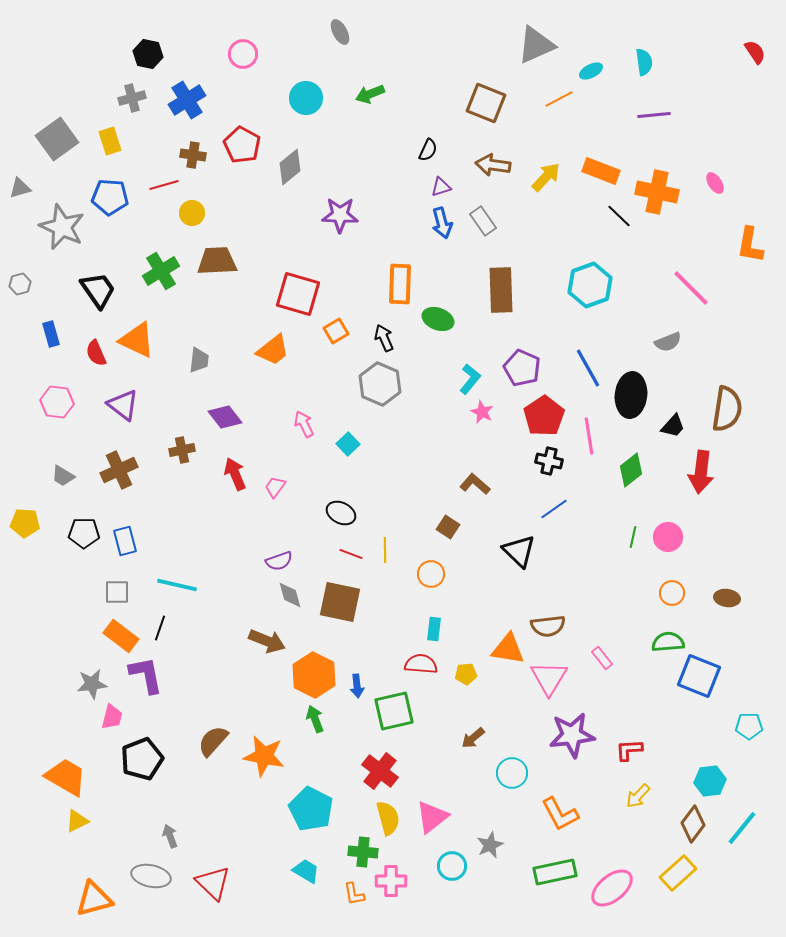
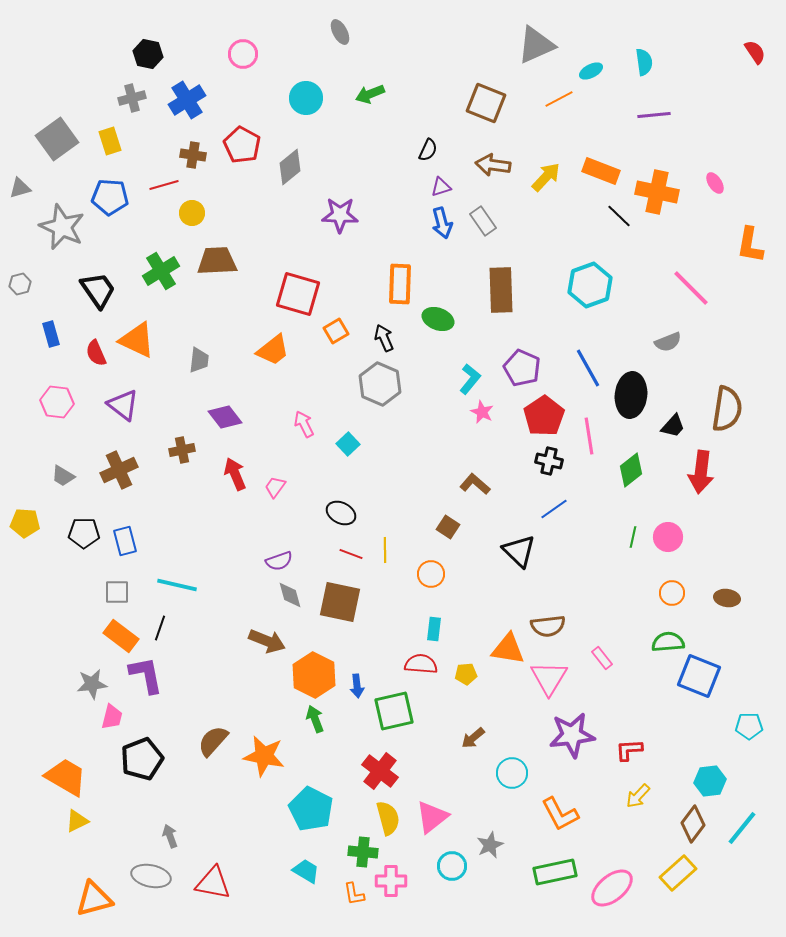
red triangle at (213, 883): rotated 33 degrees counterclockwise
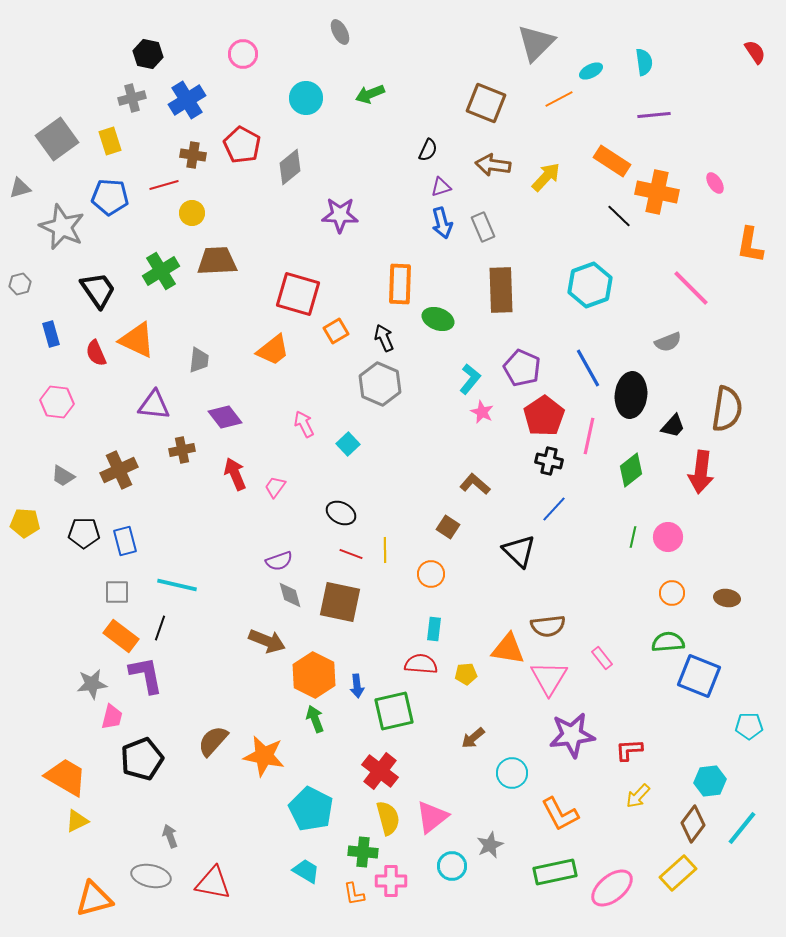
gray triangle at (536, 45): moved 2 px up; rotated 21 degrees counterclockwise
orange rectangle at (601, 171): moved 11 px right, 10 px up; rotated 12 degrees clockwise
gray rectangle at (483, 221): moved 6 px down; rotated 12 degrees clockwise
purple triangle at (123, 405): moved 31 px right; rotated 32 degrees counterclockwise
pink line at (589, 436): rotated 21 degrees clockwise
blue line at (554, 509): rotated 12 degrees counterclockwise
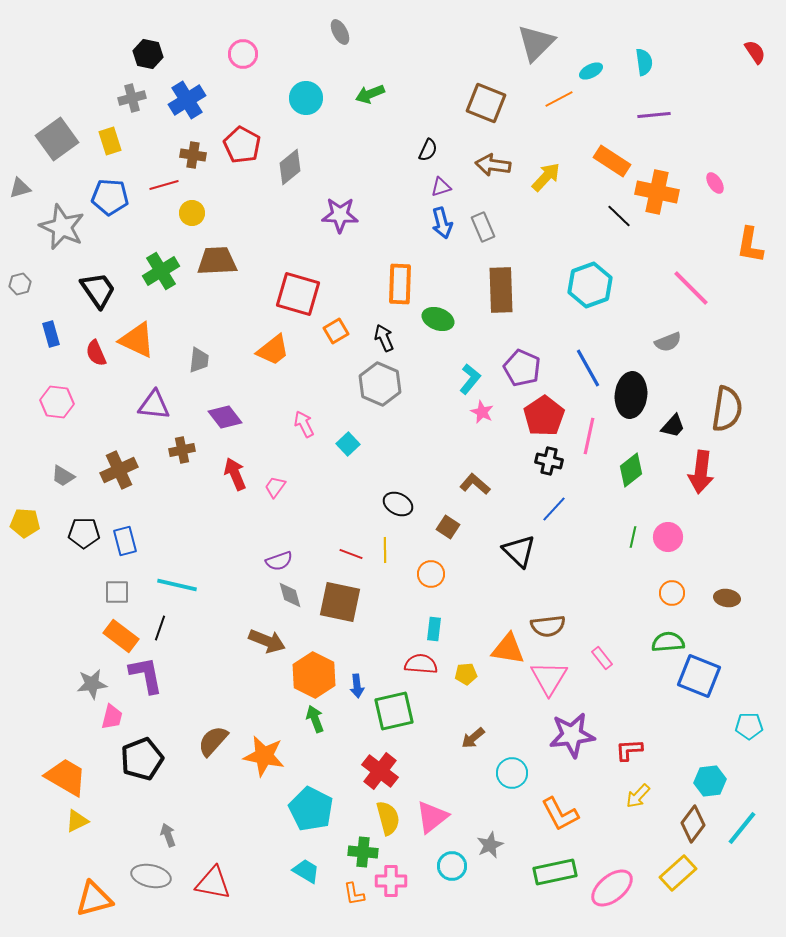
black ellipse at (341, 513): moved 57 px right, 9 px up
gray arrow at (170, 836): moved 2 px left, 1 px up
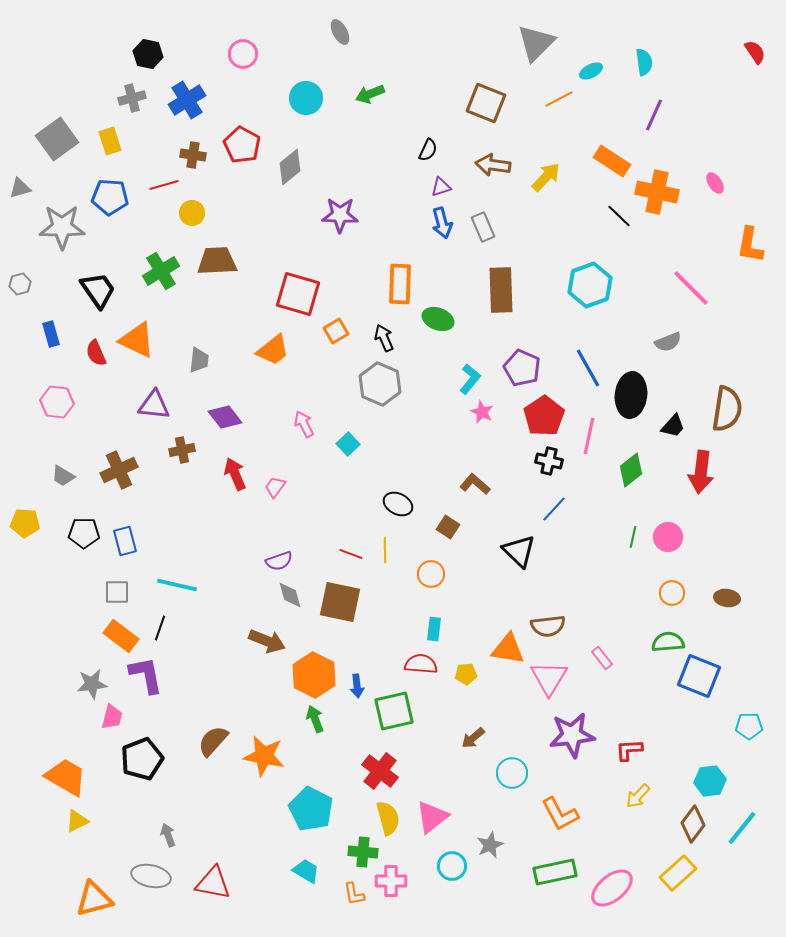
purple line at (654, 115): rotated 60 degrees counterclockwise
gray star at (62, 227): rotated 24 degrees counterclockwise
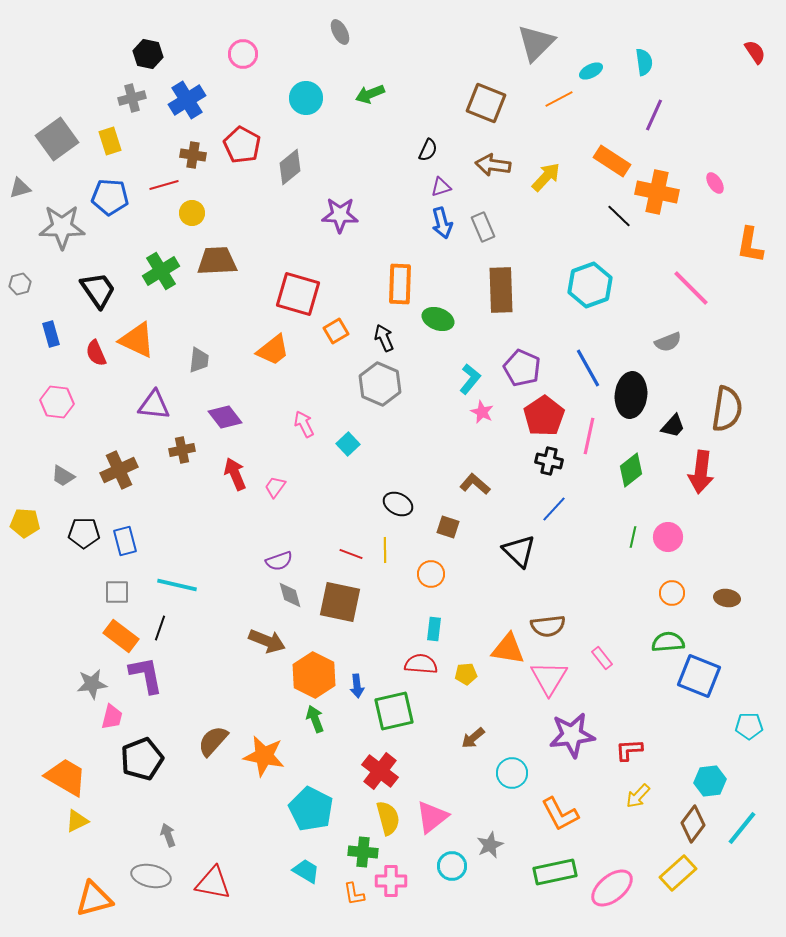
brown square at (448, 527): rotated 15 degrees counterclockwise
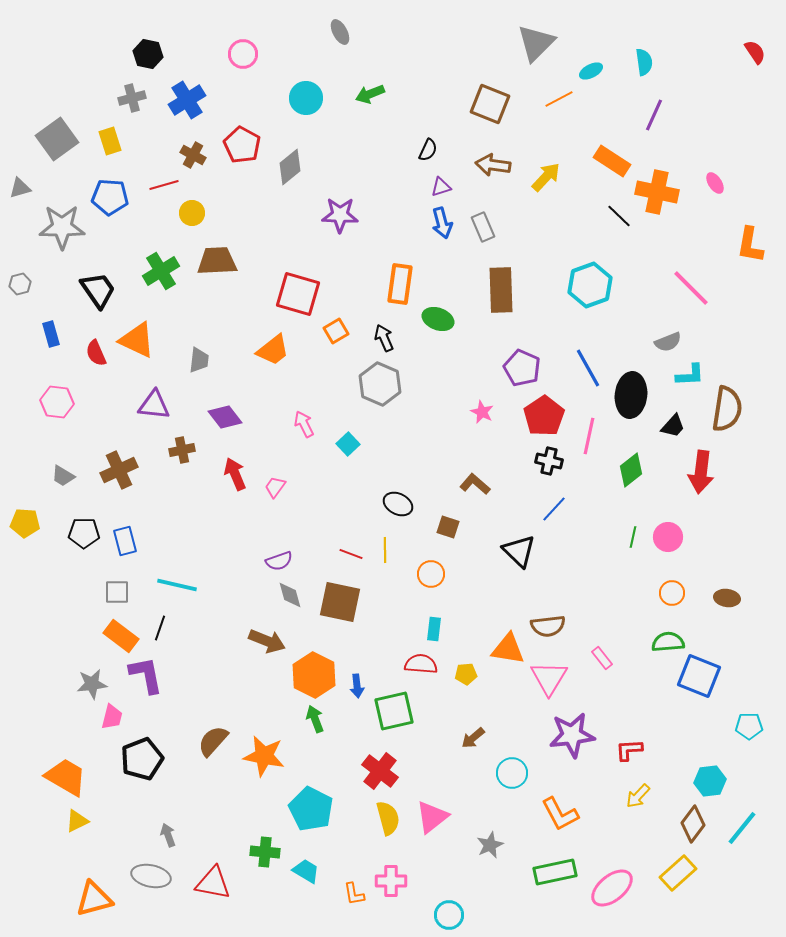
brown square at (486, 103): moved 4 px right, 1 px down
brown cross at (193, 155): rotated 20 degrees clockwise
orange rectangle at (400, 284): rotated 6 degrees clockwise
cyan L-shape at (470, 379): moved 220 px right, 4 px up; rotated 48 degrees clockwise
green cross at (363, 852): moved 98 px left
cyan circle at (452, 866): moved 3 px left, 49 px down
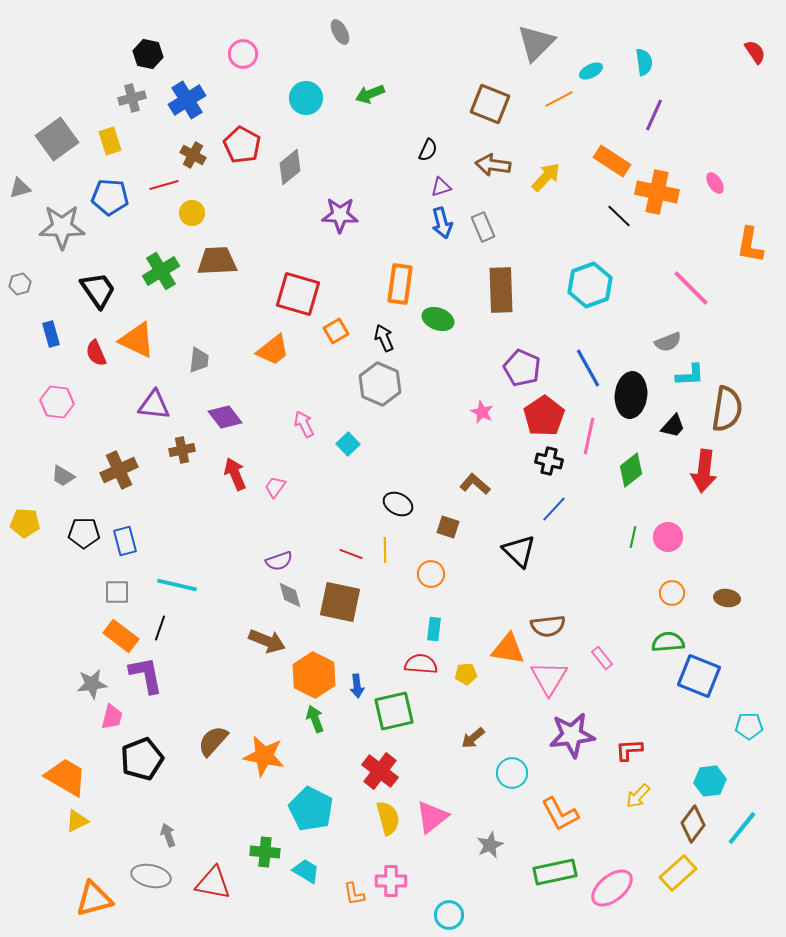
red arrow at (701, 472): moved 3 px right, 1 px up
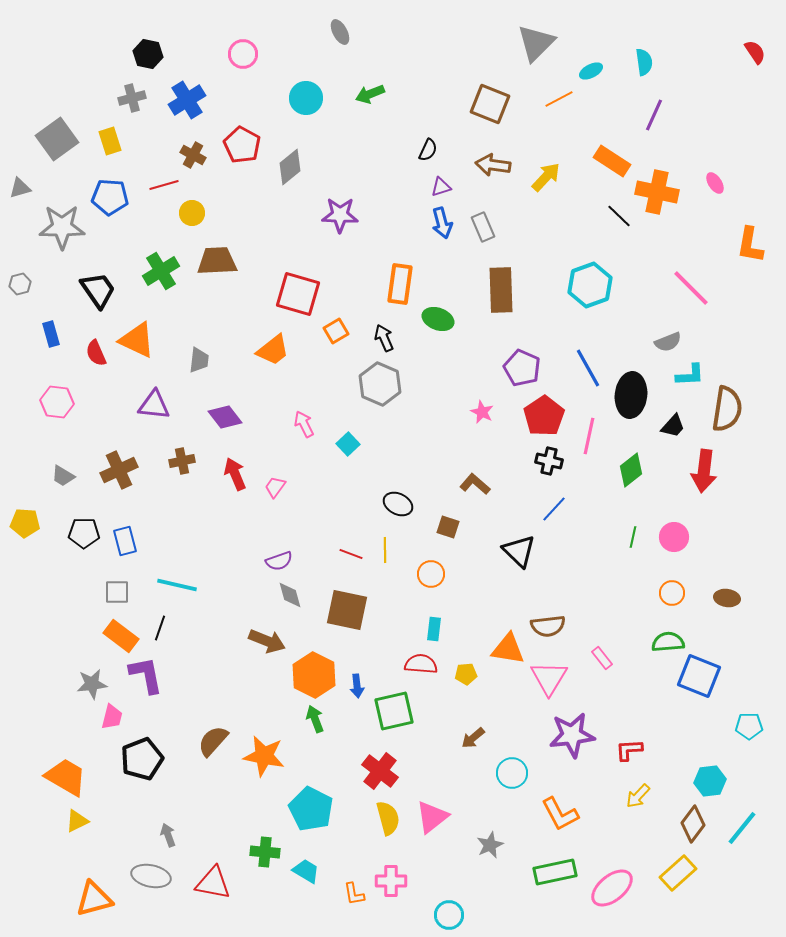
brown cross at (182, 450): moved 11 px down
pink circle at (668, 537): moved 6 px right
brown square at (340, 602): moved 7 px right, 8 px down
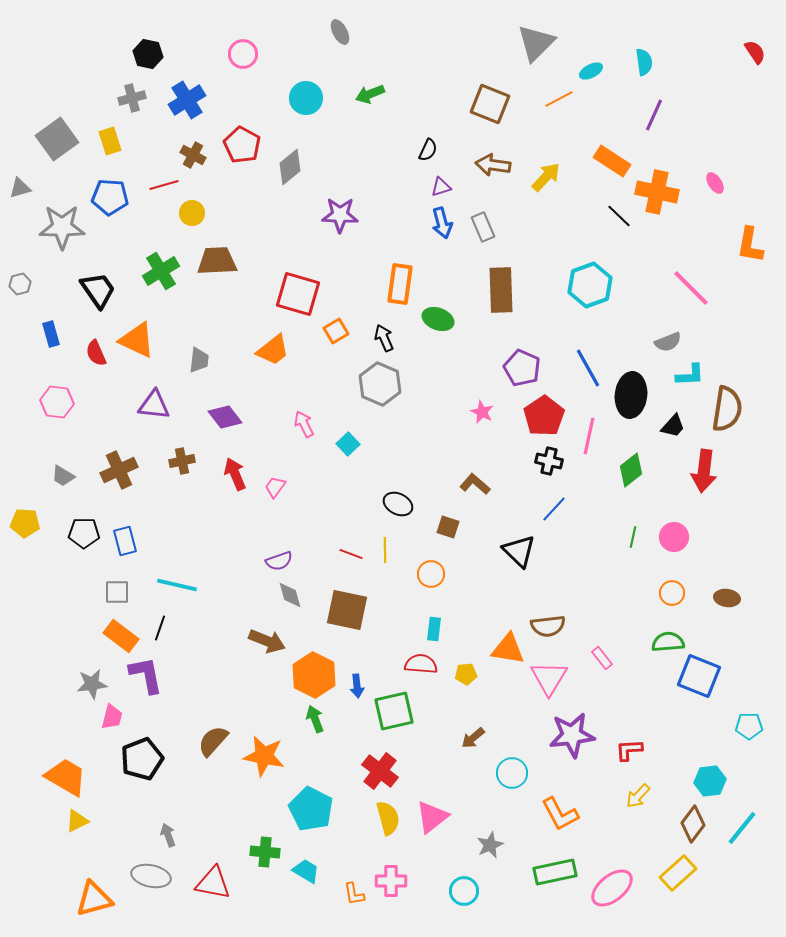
cyan circle at (449, 915): moved 15 px right, 24 px up
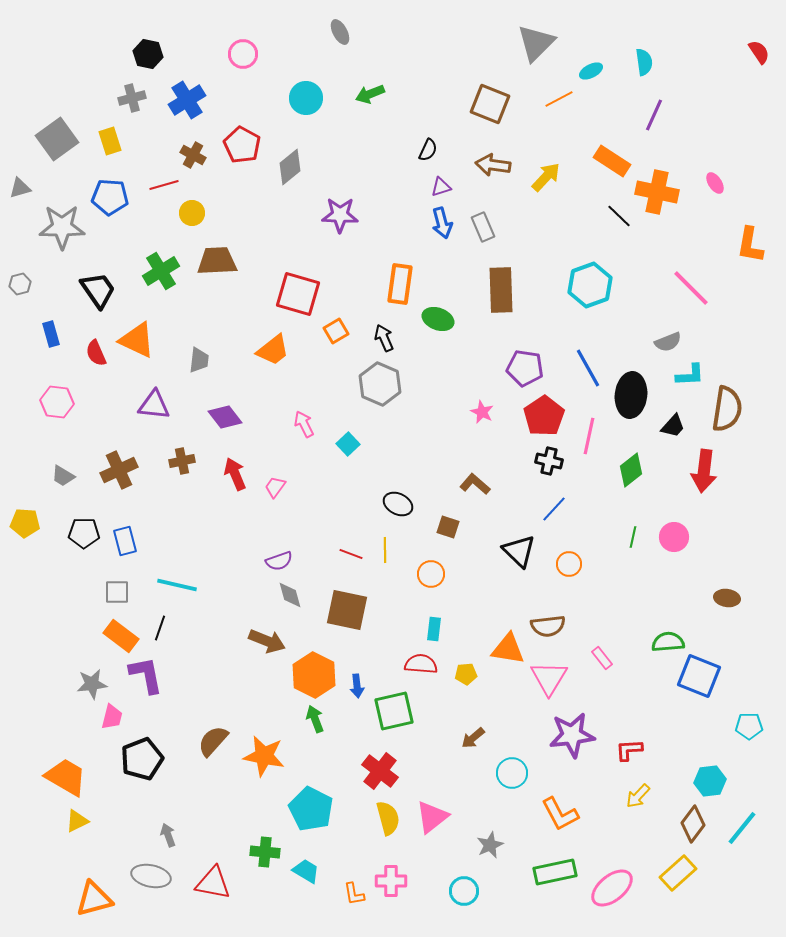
red semicircle at (755, 52): moved 4 px right
purple pentagon at (522, 368): moved 3 px right; rotated 15 degrees counterclockwise
orange circle at (672, 593): moved 103 px left, 29 px up
